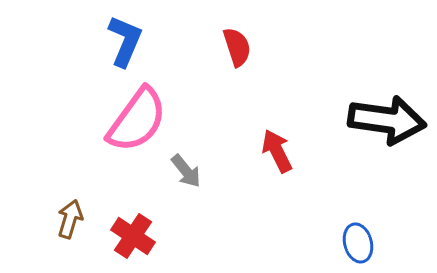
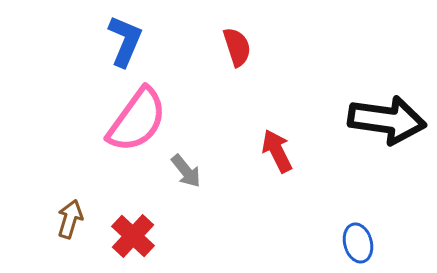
red cross: rotated 9 degrees clockwise
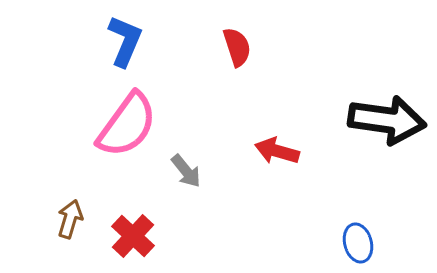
pink semicircle: moved 10 px left, 5 px down
red arrow: rotated 48 degrees counterclockwise
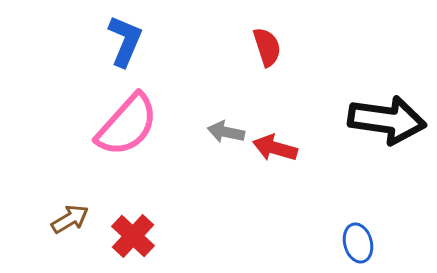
red semicircle: moved 30 px right
pink semicircle: rotated 6 degrees clockwise
red arrow: moved 2 px left, 3 px up
gray arrow: moved 40 px right, 39 px up; rotated 141 degrees clockwise
brown arrow: rotated 42 degrees clockwise
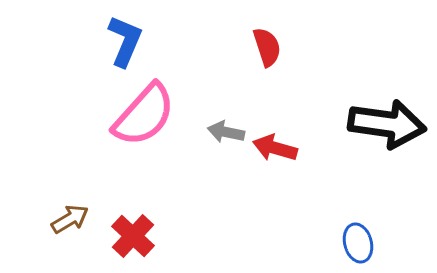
black arrow: moved 4 px down
pink semicircle: moved 17 px right, 10 px up
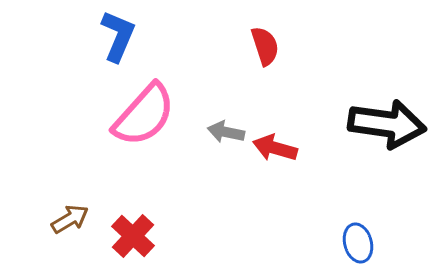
blue L-shape: moved 7 px left, 5 px up
red semicircle: moved 2 px left, 1 px up
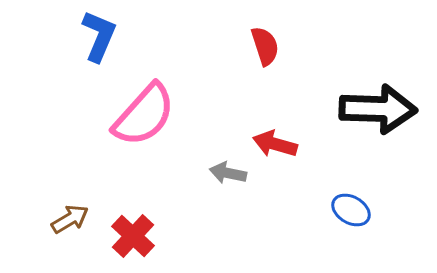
blue L-shape: moved 19 px left
black arrow: moved 9 px left, 15 px up; rotated 6 degrees counterclockwise
gray arrow: moved 2 px right, 41 px down
red arrow: moved 4 px up
blue ellipse: moved 7 px left, 33 px up; rotated 45 degrees counterclockwise
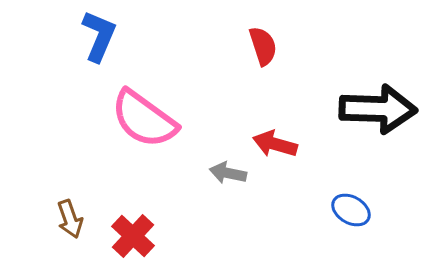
red semicircle: moved 2 px left
pink semicircle: moved 4 px down; rotated 84 degrees clockwise
brown arrow: rotated 102 degrees clockwise
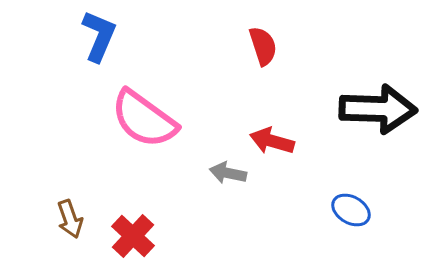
red arrow: moved 3 px left, 3 px up
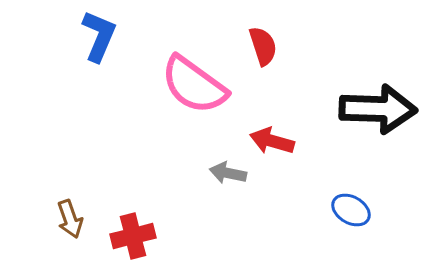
pink semicircle: moved 50 px right, 34 px up
red cross: rotated 33 degrees clockwise
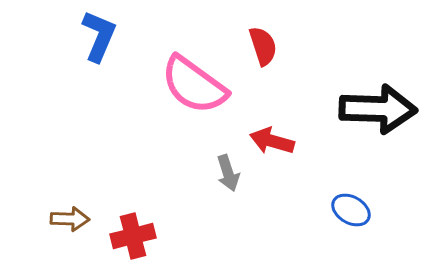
gray arrow: rotated 120 degrees counterclockwise
brown arrow: rotated 69 degrees counterclockwise
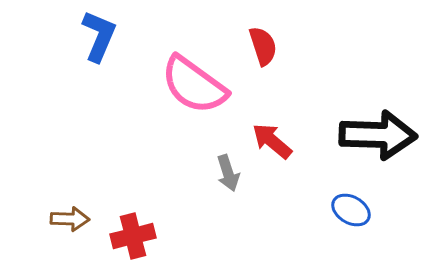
black arrow: moved 26 px down
red arrow: rotated 24 degrees clockwise
